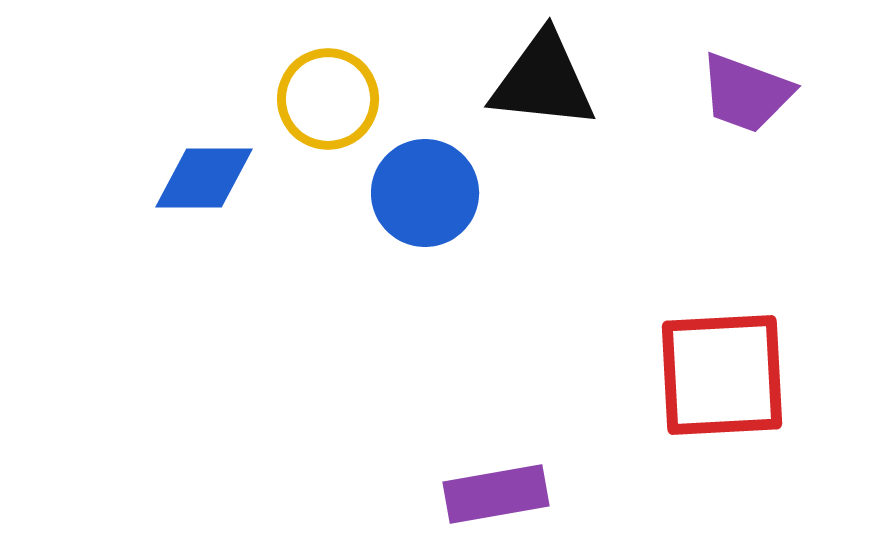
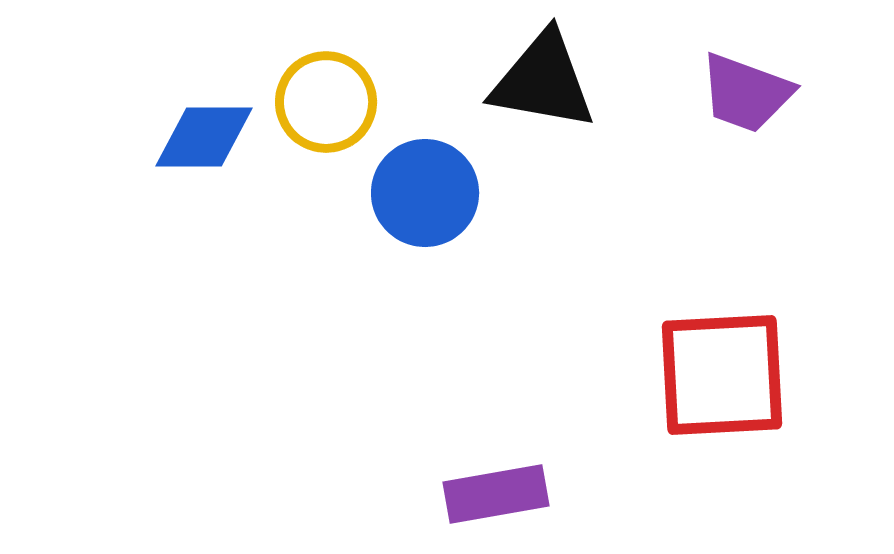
black triangle: rotated 4 degrees clockwise
yellow circle: moved 2 px left, 3 px down
blue diamond: moved 41 px up
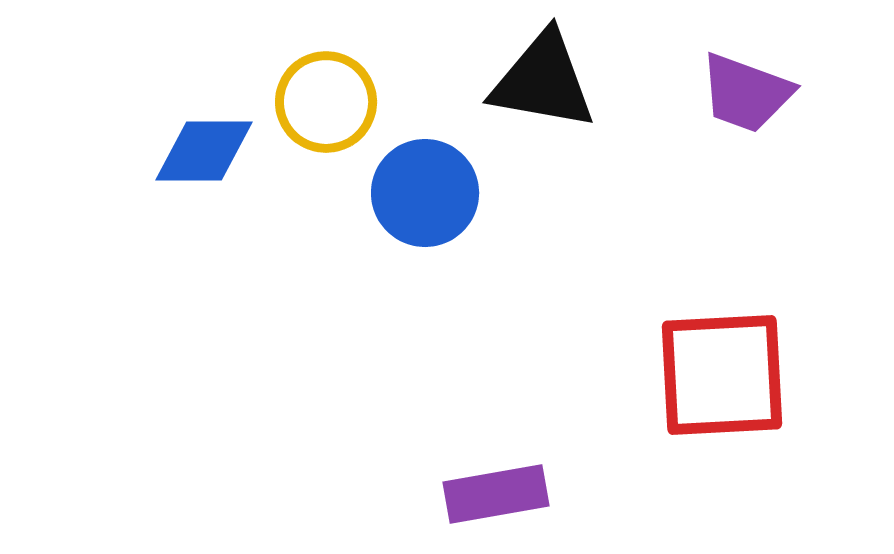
blue diamond: moved 14 px down
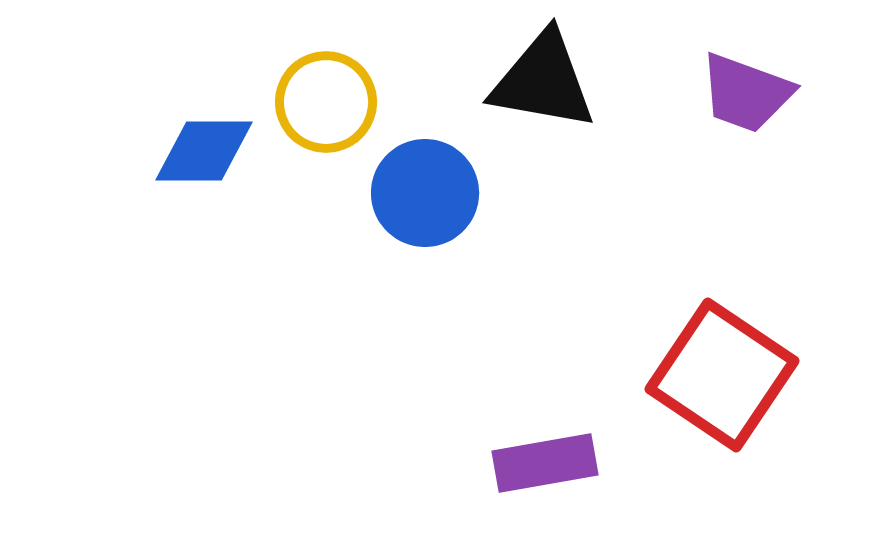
red square: rotated 37 degrees clockwise
purple rectangle: moved 49 px right, 31 px up
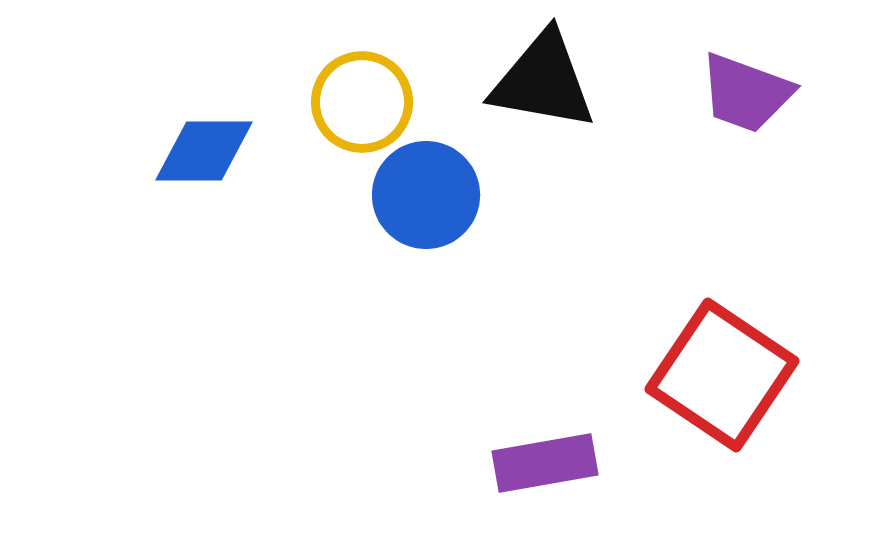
yellow circle: moved 36 px right
blue circle: moved 1 px right, 2 px down
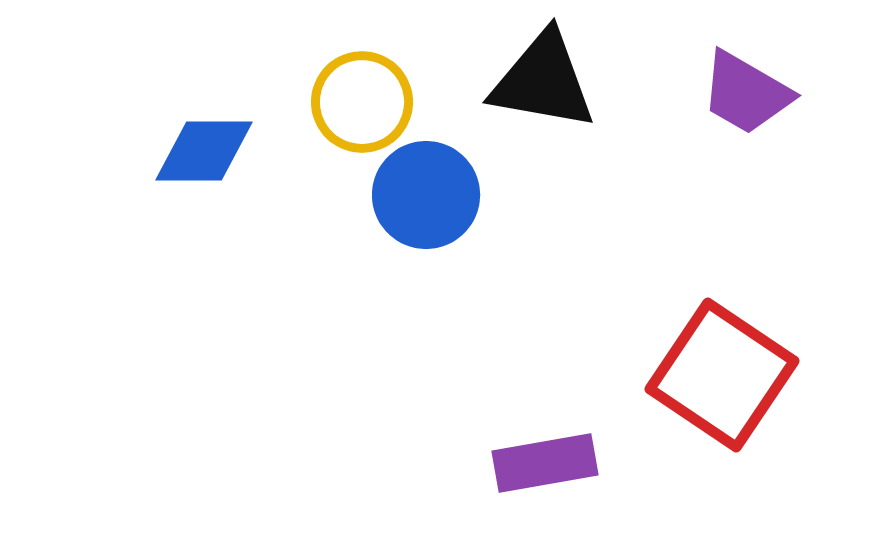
purple trapezoid: rotated 10 degrees clockwise
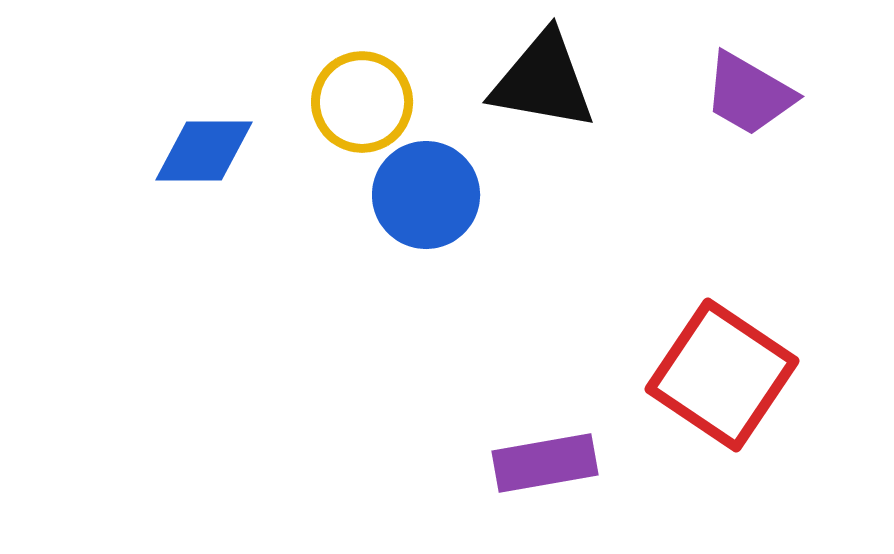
purple trapezoid: moved 3 px right, 1 px down
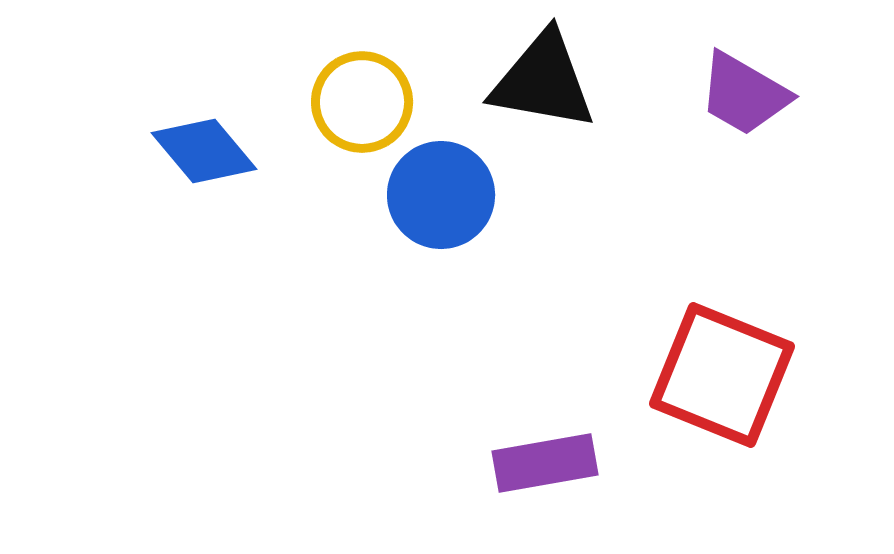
purple trapezoid: moved 5 px left
blue diamond: rotated 50 degrees clockwise
blue circle: moved 15 px right
red square: rotated 12 degrees counterclockwise
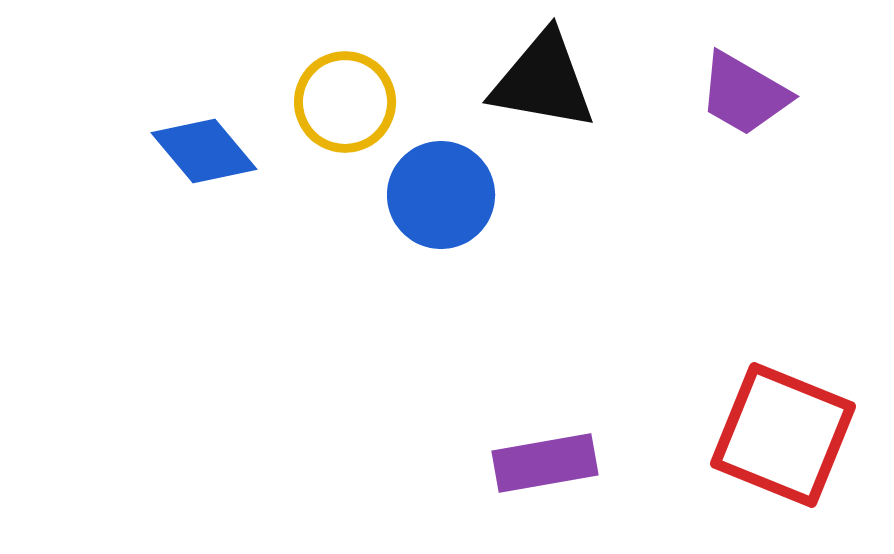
yellow circle: moved 17 px left
red square: moved 61 px right, 60 px down
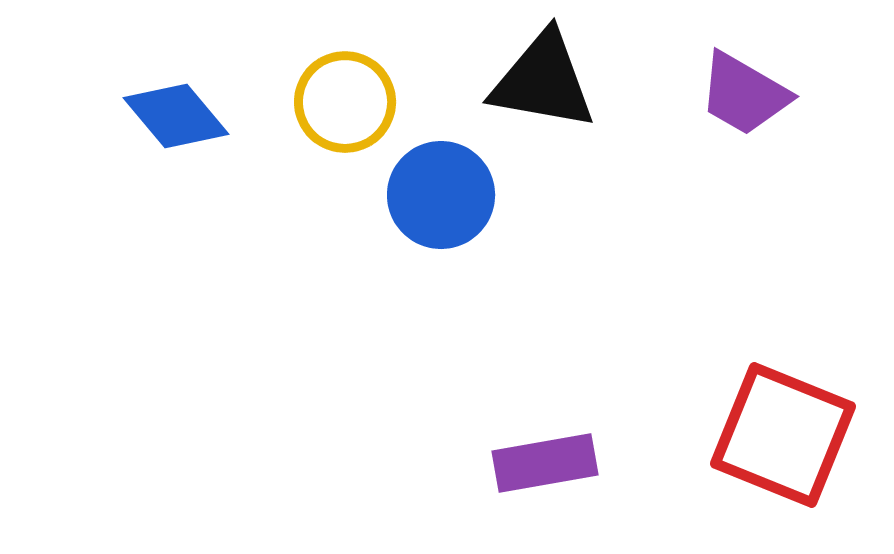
blue diamond: moved 28 px left, 35 px up
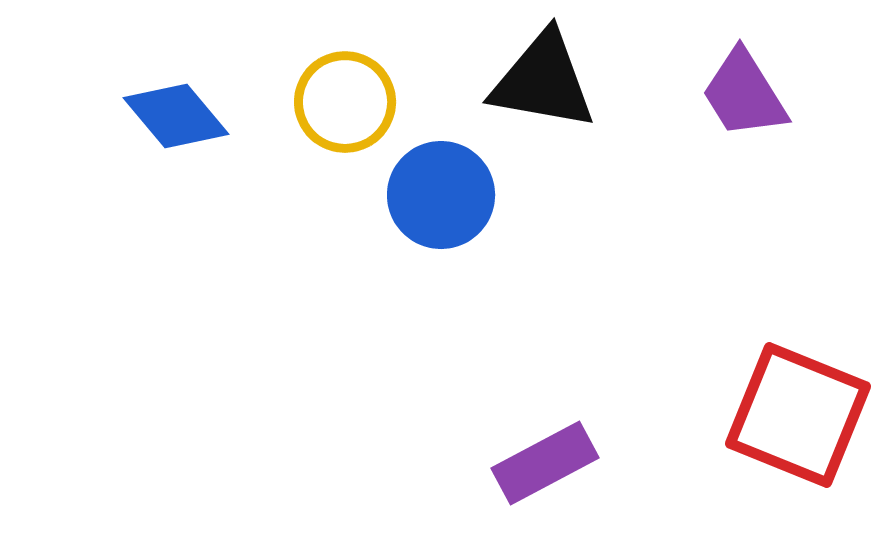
purple trapezoid: rotated 28 degrees clockwise
red square: moved 15 px right, 20 px up
purple rectangle: rotated 18 degrees counterclockwise
